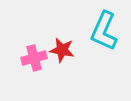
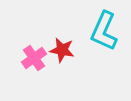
pink cross: rotated 20 degrees counterclockwise
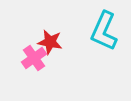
red star: moved 12 px left, 8 px up
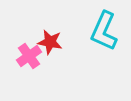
pink cross: moved 5 px left, 2 px up
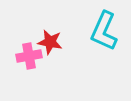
pink cross: rotated 25 degrees clockwise
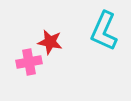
pink cross: moved 6 px down
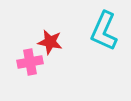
pink cross: moved 1 px right
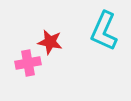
pink cross: moved 2 px left, 1 px down
